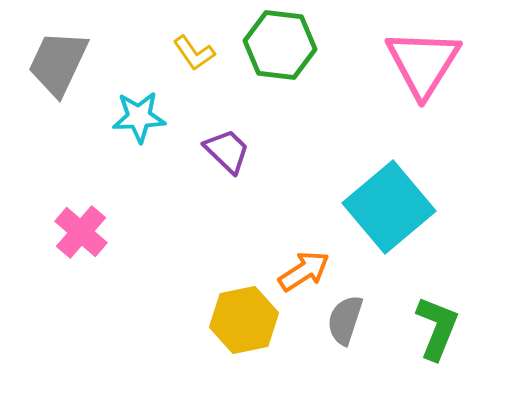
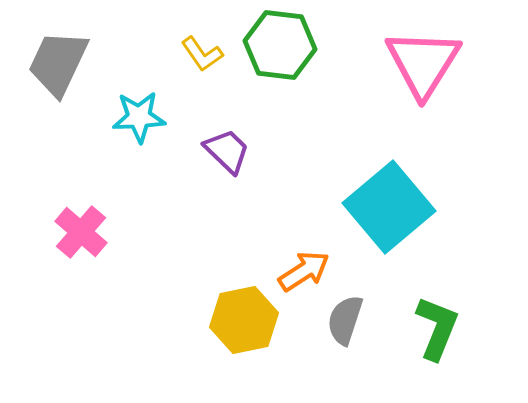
yellow L-shape: moved 8 px right, 1 px down
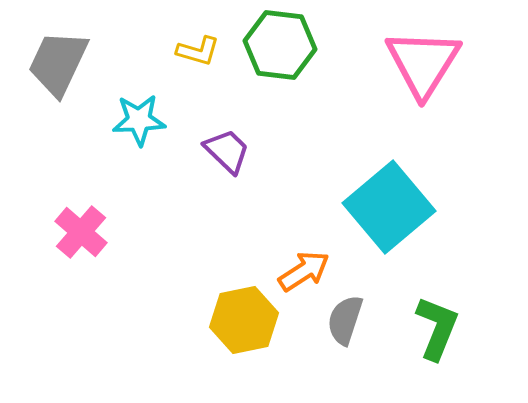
yellow L-shape: moved 4 px left, 3 px up; rotated 39 degrees counterclockwise
cyan star: moved 3 px down
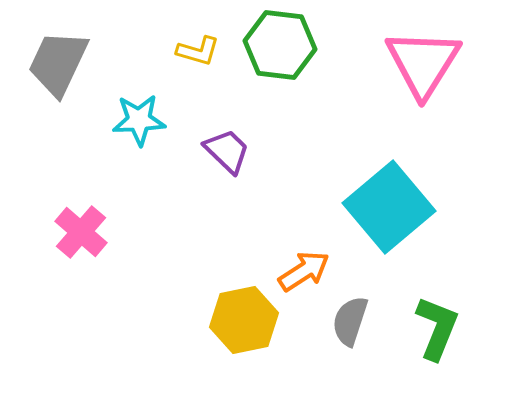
gray semicircle: moved 5 px right, 1 px down
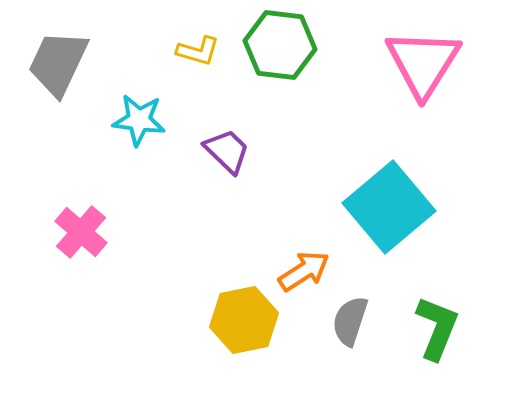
cyan star: rotated 10 degrees clockwise
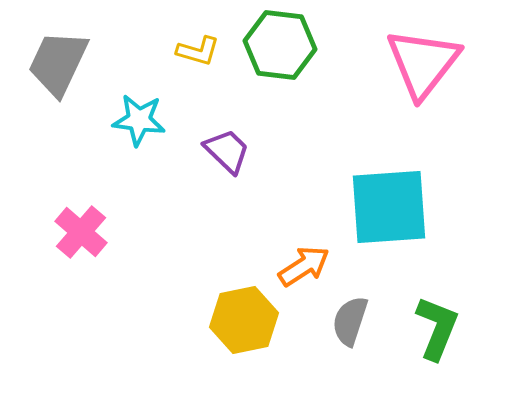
pink triangle: rotated 6 degrees clockwise
cyan square: rotated 36 degrees clockwise
orange arrow: moved 5 px up
